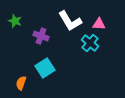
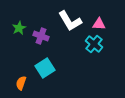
green star: moved 4 px right, 7 px down; rotated 24 degrees clockwise
cyan cross: moved 4 px right, 1 px down
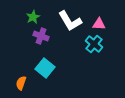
green star: moved 14 px right, 11 px up
cyan square: rotated 18 degrees counterclockwise
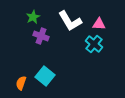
cyan square: moved 8 px down
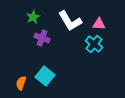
purple cross: moved 1 px right, 2 px down
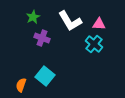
orange semicircle: moved 2 px down
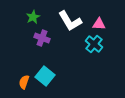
orange semicircle: moved 3 px right, 3 px up
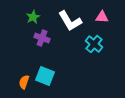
pink triangle: moved 3 px right, 7 px up
cyan square: rotated 18 degrees counterclockwise
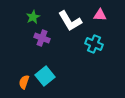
pink triangle: moved 2 px left, 2 px up
cyan cross: rotated 18 degrees counterclockwise
cyan square: rotated 30 degrees clockwise
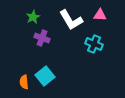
white L-shape: moved 1 px right, 1 px up
orange semicircle: rotated 24 degrees counterclockwise
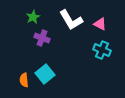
pink triangle: moved 9 px down; rotated 24 degrees clockwise
cyan cross: moved 8 px right, 6 px down
cyan square: moved 2 px up
orange semicircle: moved 2 px up
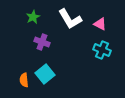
white L-shape: moved 1 px left, 1 px up
purple cross: moved 4 px down
